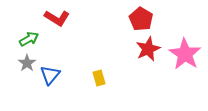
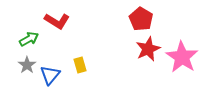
red L-shape: moved 3 px down
pink star: moved 3 px left, 3 px down
gray star: moved 2 px down
yellow rectangle: moved 19 px left, 13 px up
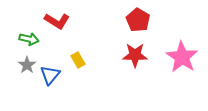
red pentagon: moved 3 px left, 1 px down
green arrow: rotated 42 degrees clockwise
red star: moved 13 px left, 6 px down; rotated 25 degrees clockwise
yellow rectangle: moved 2 px left, 5 px up; rotated 14 degrees counterclockwise
